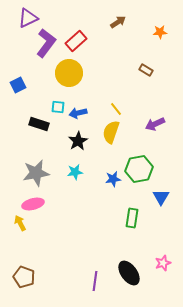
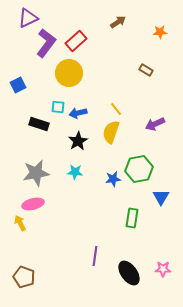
cyan star: rotated 14 degrees clockwise
pink star: moved 6 px down; rotated 21 degrees clockwise
purple line: moved 25 px up
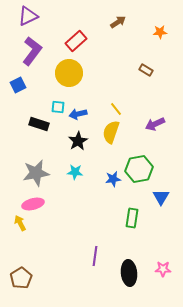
purple triangle: moved 2 px up
purple L-shape: moved 14 px left, 8 px down
blue arrow: moved 1 px down
black ellipse: rotated 30 degrees clockwise
brown pentagon: moved 3 px left, 1 px down; rotated 20 degrees clockwise
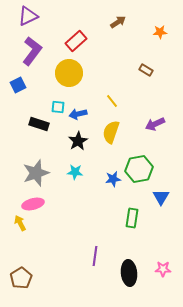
yellow line: moved 4 px left, 8 px up
gray star: rotated 8 degrees counterclockwise
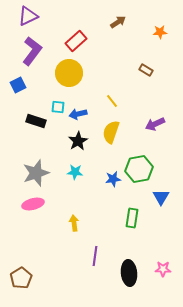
black rectangle: moved 3 px left, 3 px up
yellow arrow: moved 54 px right; rotated 21 degrees clockwise
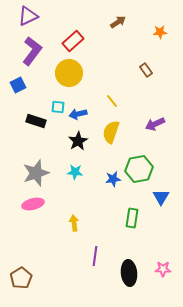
red rectangle: moved 3 px left
brown rectangle: rotated 24 degrees clockwise
